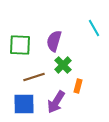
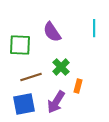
cyan line: rotated 30 degrees clockwise
purple semicircle: moved 2 px left, 9 px up; rotated 50 degrees counterclockwise
green cross: moved 2 px left, 2 px down
brown line: moved 3 px left
blue square: rotated 10 degrees counterclockwise
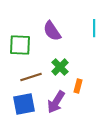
purple semicircle: moved 1 px up
green cross: moved 1 px left
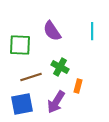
cyan line: moved 2 px left, 3 px down
green cross: rotated 18 degrees counterclockwise
blue square: moved 2 px left
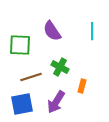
orange rectangle: moved 4 px right
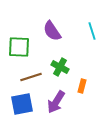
cyan line: rotated 18 degrees counterclockwise
green square: moved 1 px left, 2 px down
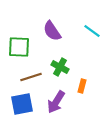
cyan line: rotated 36 degrees counterclockwise
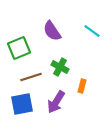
green square: moved 1 px down; rotated 25 degrees counterclockwise
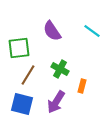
green square: rotated 15 degrees clockwise
green cross: moved 2 px down
brown line: moved 3 px left, 2 px up; rotated 40 degrees counterclockwise
blue square: rotated 25 degrees clockwise
